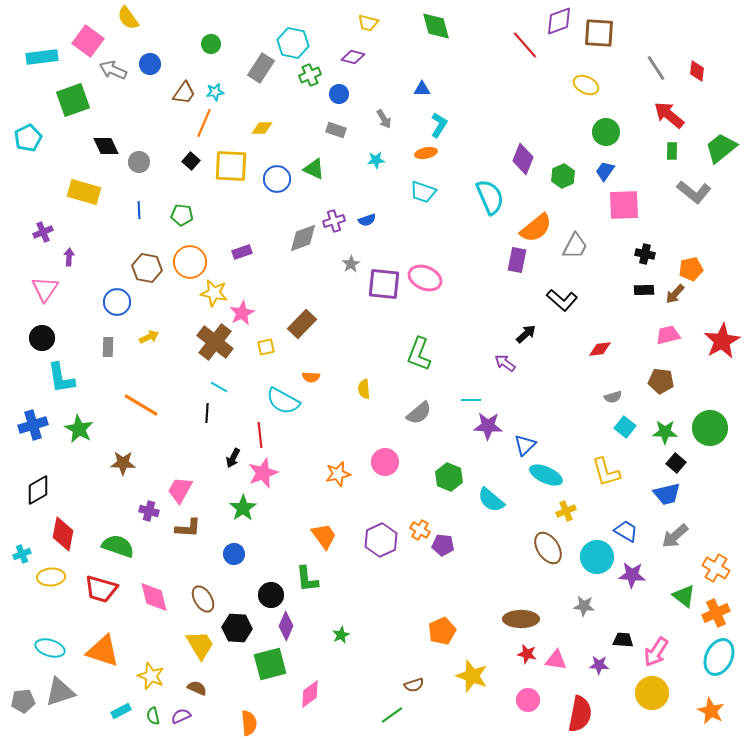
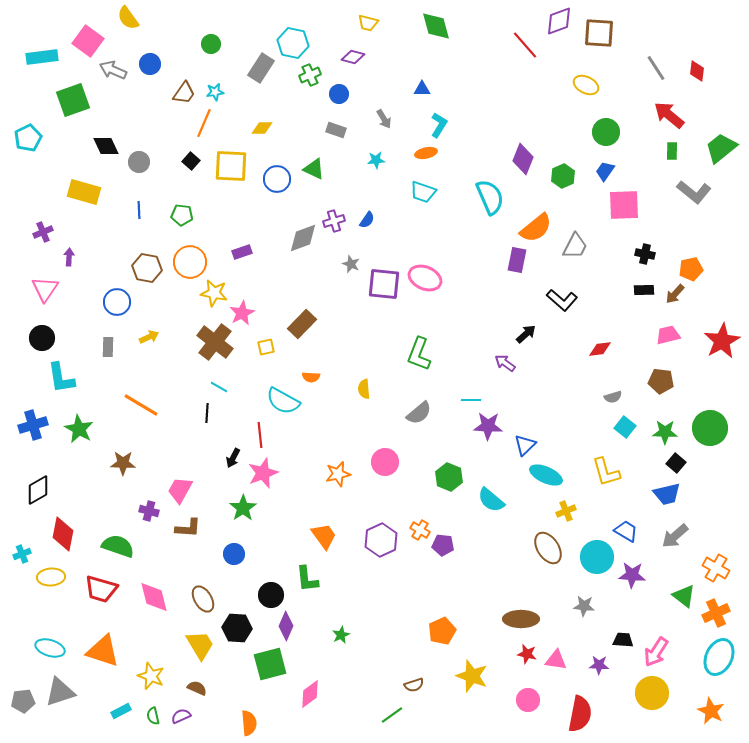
blue semicircle at (367, 220): rotated 36 degrees counterclockwise
gray star at (351, 264): rotated 18 degrees counterclockwise
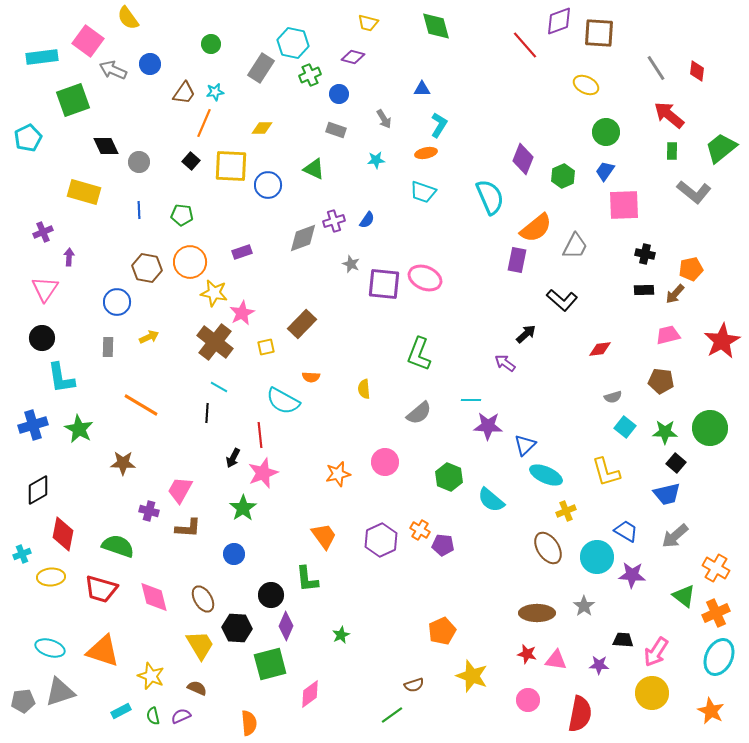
blue circle at (277, 179): moved 9 px left, 6 px down
gray star at (584, 606): rotated 30 degrees clockwise
brown ellipse at (521, 619): moved 16 px right, 6 px up
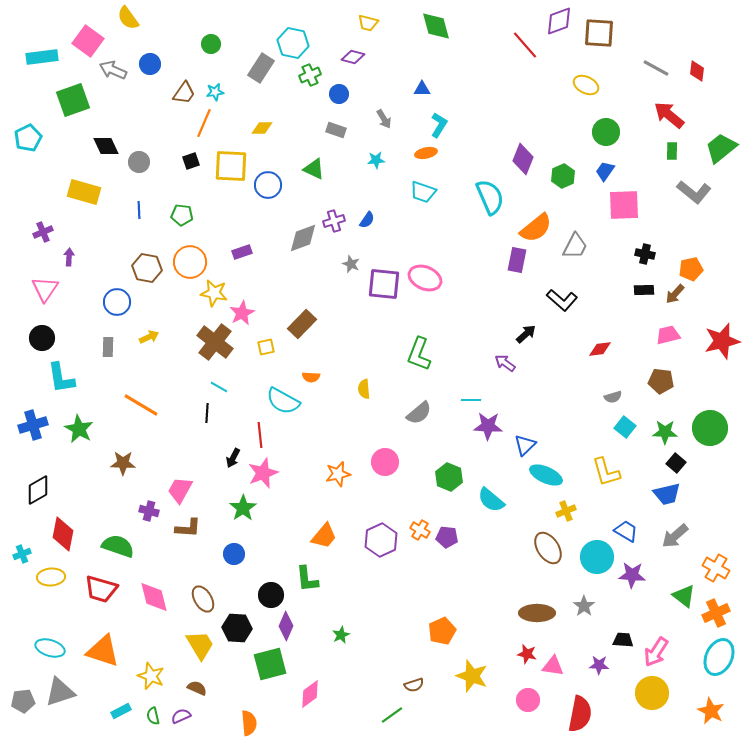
gray line at (656, 68): rotated 28 degrees counterclockwise
black square at (191, 161): rotated 30 degrees clockwise
red star at (722, 341): rotated 15 degrees clockwise
orange trapezoid at (324, 536): rotated 76 degrees clockwise
purple pentagon at (443, 545): moved 4 px right, 8 px up
pink triangle at (556, 660): moved 3 px left, 6 px down
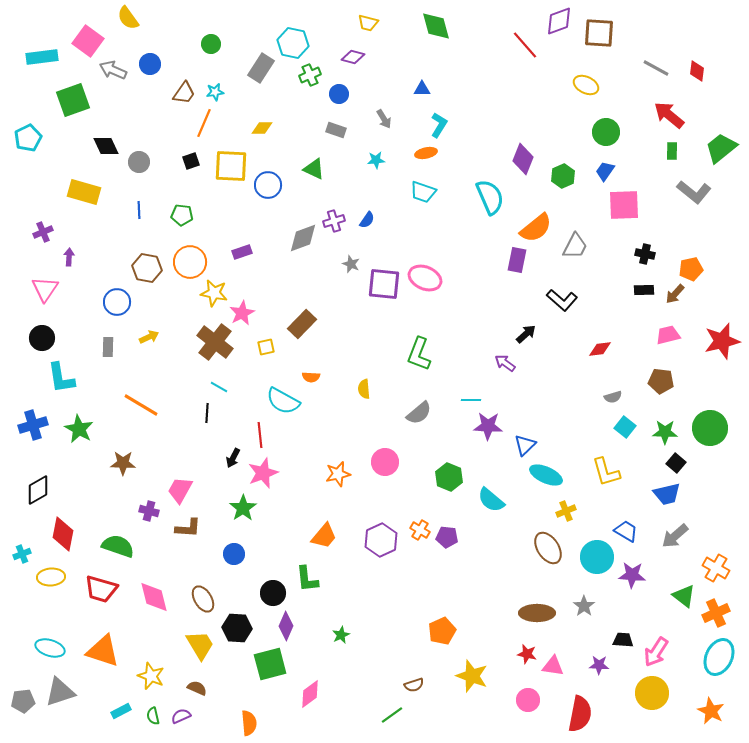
black circle at (271, 595): moved 2 px right, 2 px up
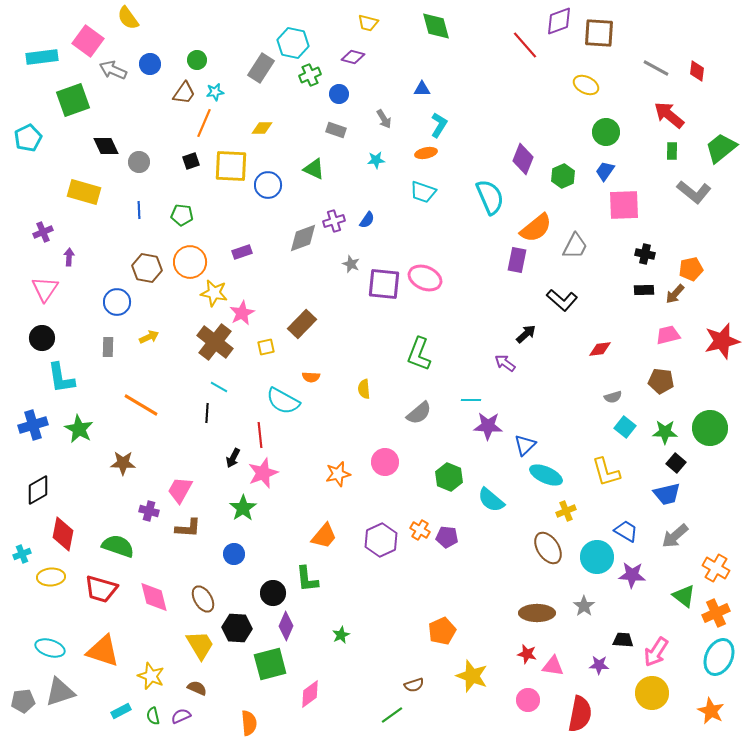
green circle at (211, 44): moved 14 px left, 16 px down
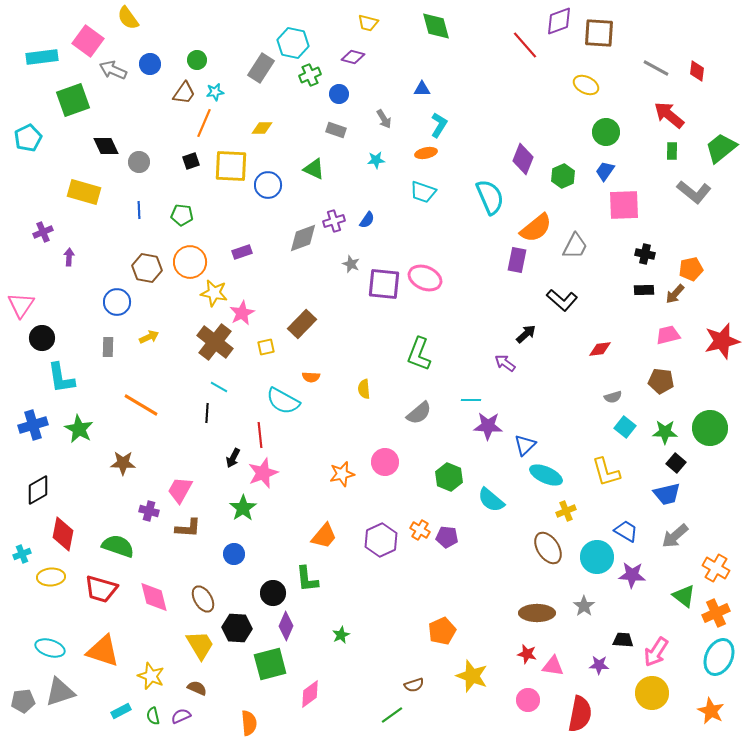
pink triangle at (45, 289): moved 24 px left, 16 px down
orange star at (338, 474): moved 4 px right
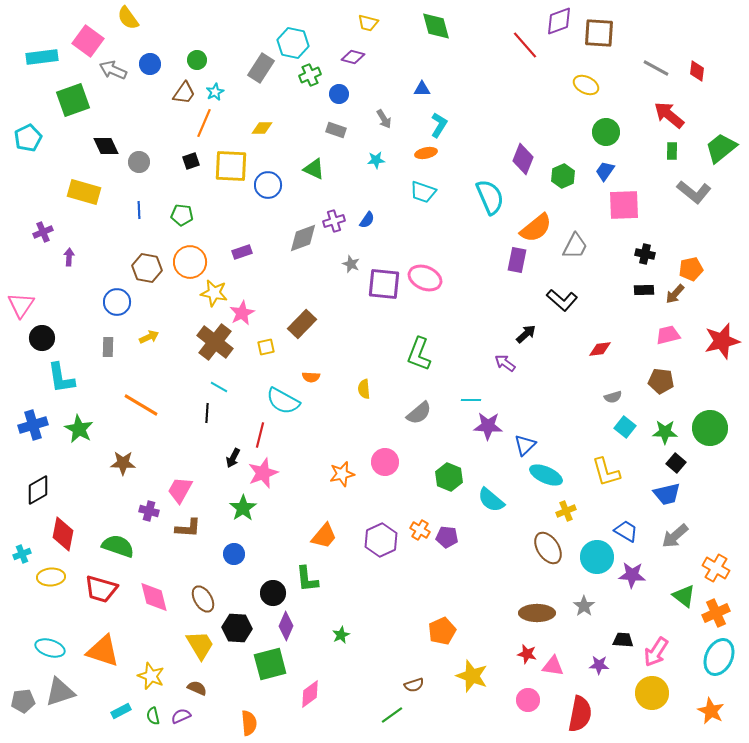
cyan star at (215, 92): rotated 18 degrees counterclockwise
red line at (260, 435): rotated 20 degrees clockwise
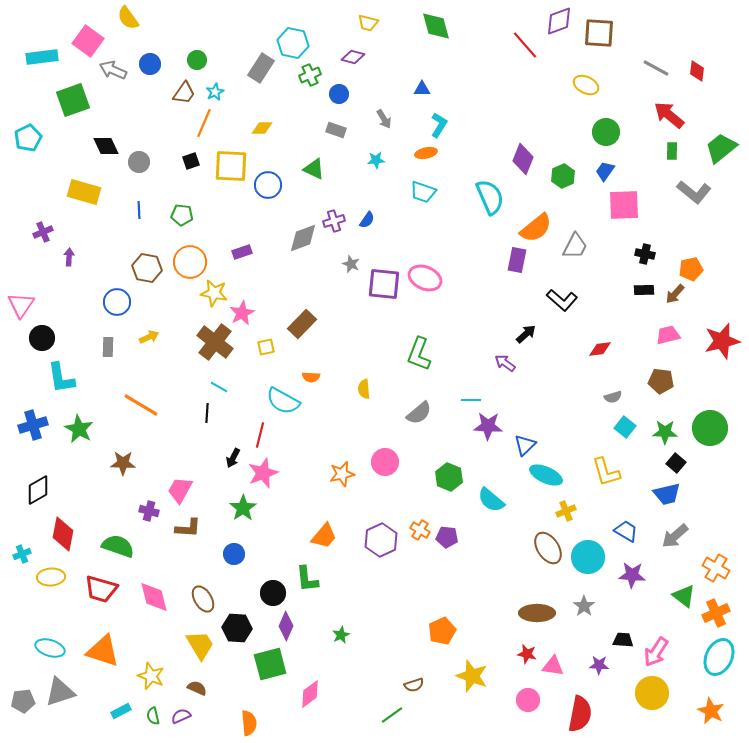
cyan circle at (597, 557): moved 9 px left
